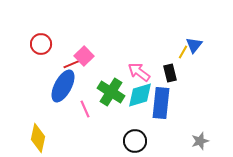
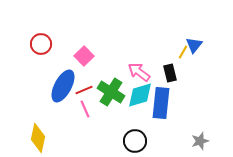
red line: moved 12 px right, 26 px down
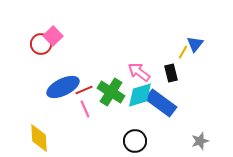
blue triangle: moved 1 px right, 1 px up
pink square: moved 31 px left, 20 px up
black rectangle: moved 1 px right
blue ellipse: moved 1 px down; rotated 36 degrees clockwise
blue rectangle: rotated 60 degrees counterclockwise
yellow diamond: moved 1 px right; rotated 16 degrees counterclockwise
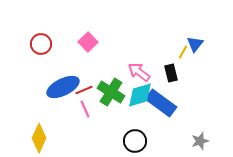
pink square: moved 35 px right, 6 px down
yellow diamond: rotated 28 degrees clockwise
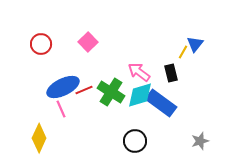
pink line: moved 24 px left
